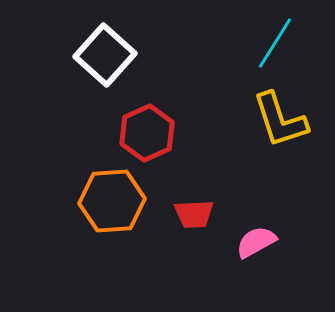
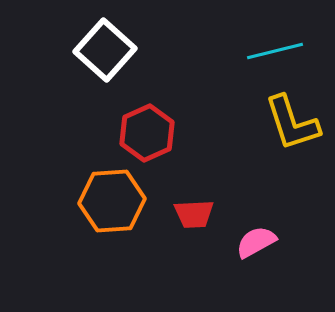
cyan line: moved 8 px down; rotated 44 degrees clockwise
white square: moved 5 px up
yellow L-shape: moved 12 px right, 3 px down
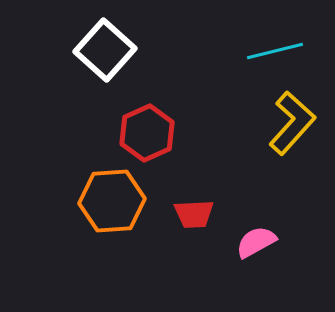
yellow L-shape: rotated 120 degrees counterclockwise
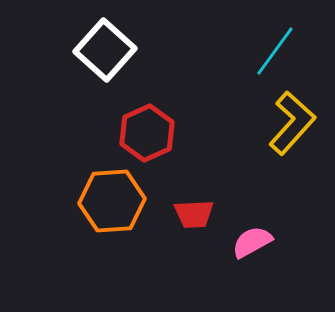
cyan line: rotated 40 degrees counterclockwise
pink semicircle: moved 4 px left
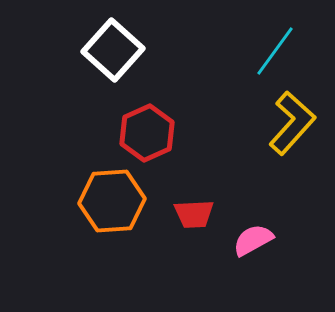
white square: moved 8 px right
pink semicircle: moved 1 px right, 2 px up
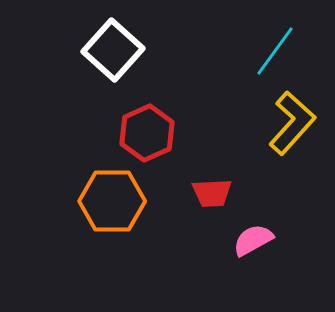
orange hexagon: rotated 4 degrees clockwise
red trapezoid: moved 18 px right, 21 px up
